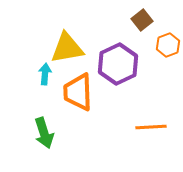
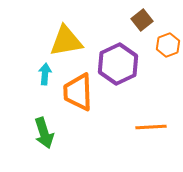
yellow triangle: moved 1 px left, 7 px up
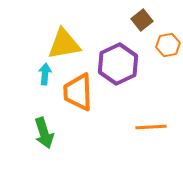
yellow triangle: moved 2 px left, 3 px down
orange hexagon: rotated 10 degrees clockwise
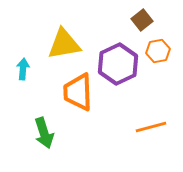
orange hexagon: moved 10 px left, 6 px down
cyan arrow: moved 22 px left, 5 px up
orange line: rotated 12 degrees counterclockwise
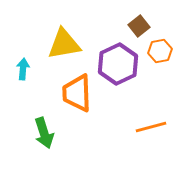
brown square: moved 3 px left, 6 px down
orange hexagon: moved 2 px right
orange trapezoid: moved 1 px left, 1 px down
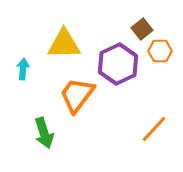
brown square: moved 3 px right, 3 px down
yellow triangle: rotated 9 degrees clockwise
orange hexagon: rotated 10 degrees clockwise
orange trapezoid: moved 2 px down; rotated 39 degrees clockwise
orange line: moved 3 px right, 2 px down; rotated 32 degrees counterclockwise
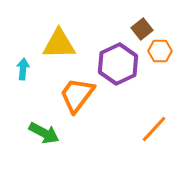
yellow triangle: moved 5 px left
green arrow: rotated 44 degrees counterclockwise
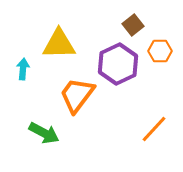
brown square: moved 9 px left, 4 px up
